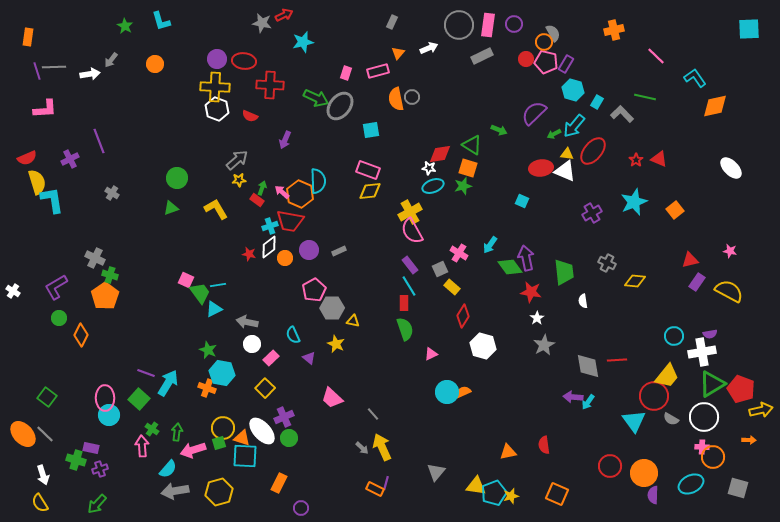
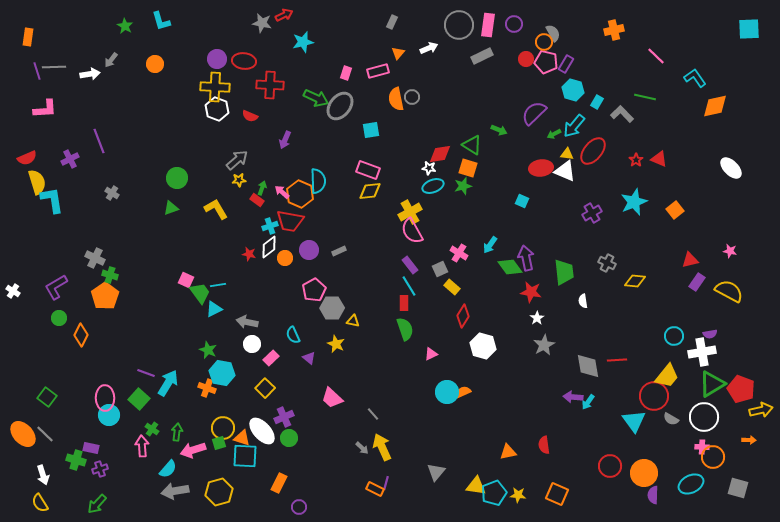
yellow star at (511, 496): moved 7 px right, 1 px up; rotated 21 degrees clockwise
purple circle at (301, 508): moved 2 px left, 1 px up
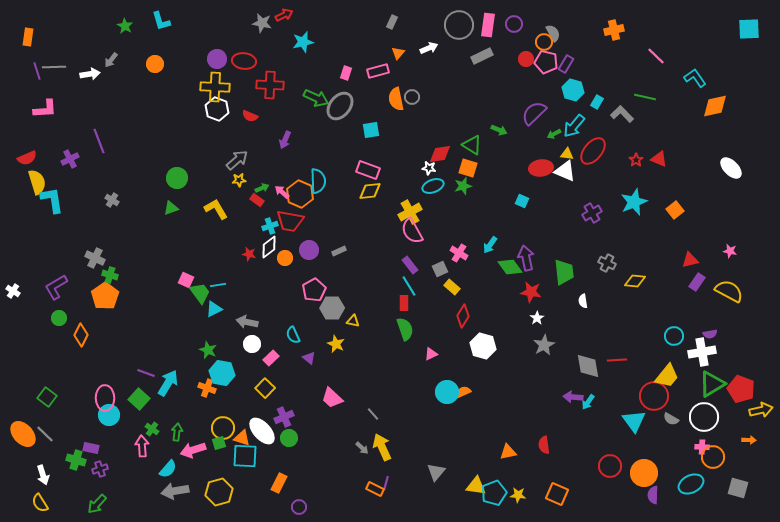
green arrow at (262, 188): rotated 48 degrees clockwise
gray cross at (112, 193): moved 7 px down
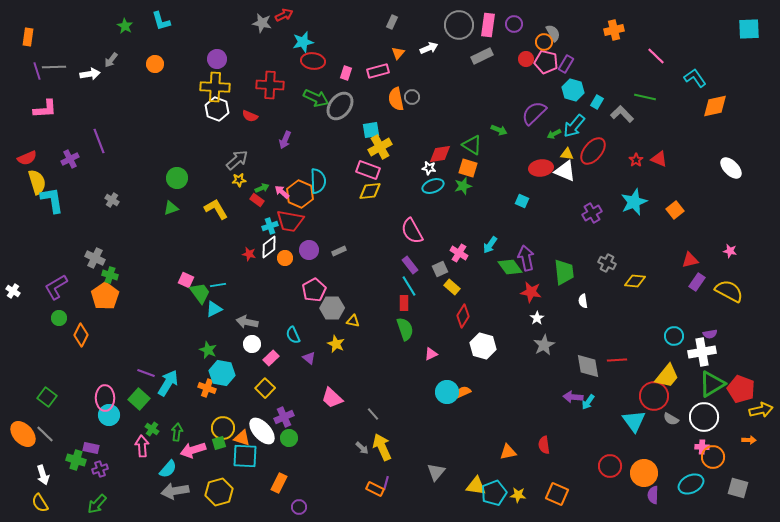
red ellipse at (244, 61): moved 69 px right
yellow cross at (410, 212): moved 30 px left, 65 px up
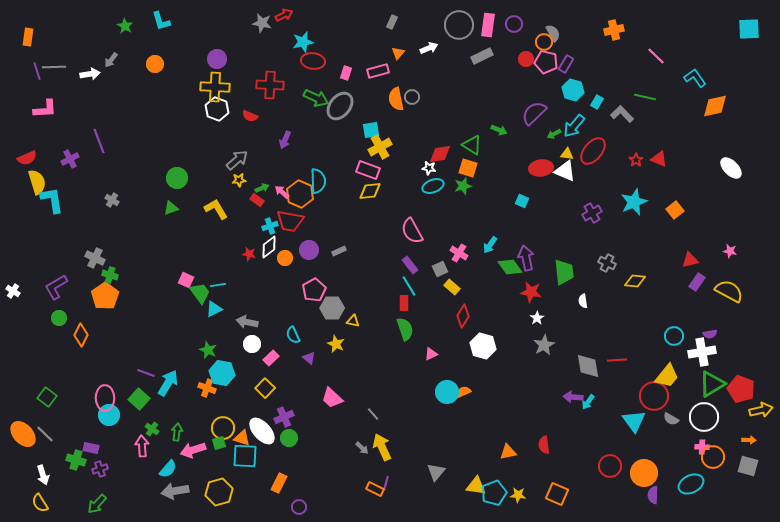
gray square at (738, 488): moved 10 px right, 22 px up
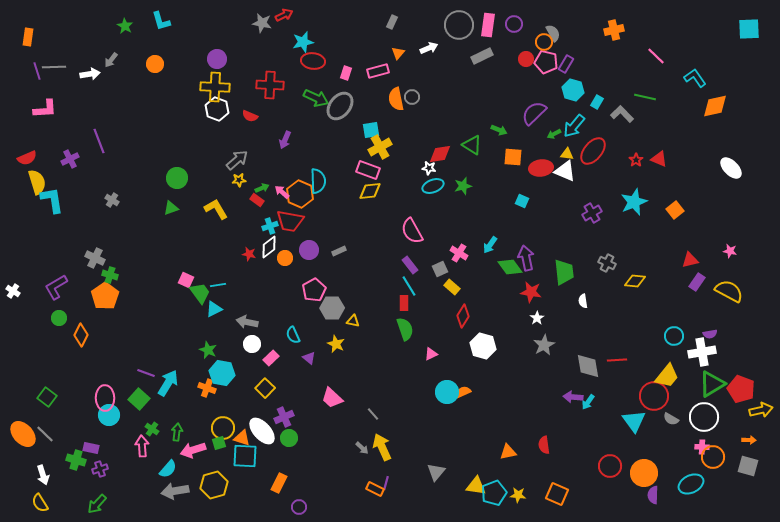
orange square at (468, 168): moved 45 px right, 11 px up; rotated 12 degrees counterclockwise
yellow hexagon at (219, 492): moved 5 px left, 7 px up
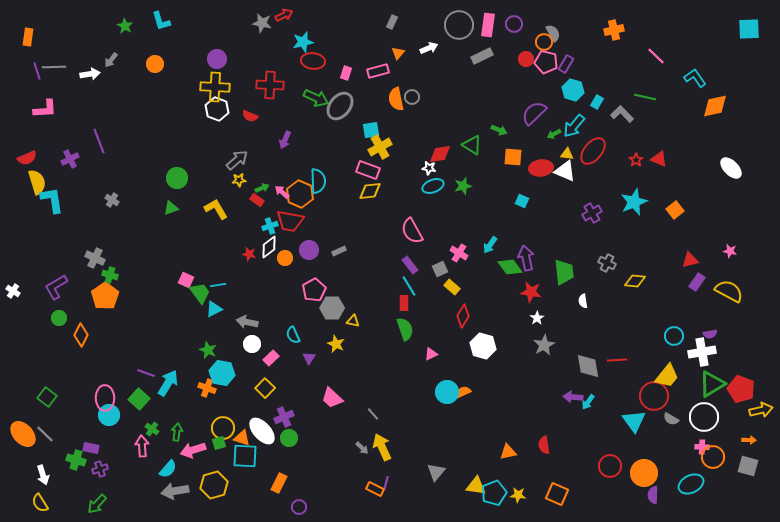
purple triangle at (309, 358): rotated 24 degrees clockwise
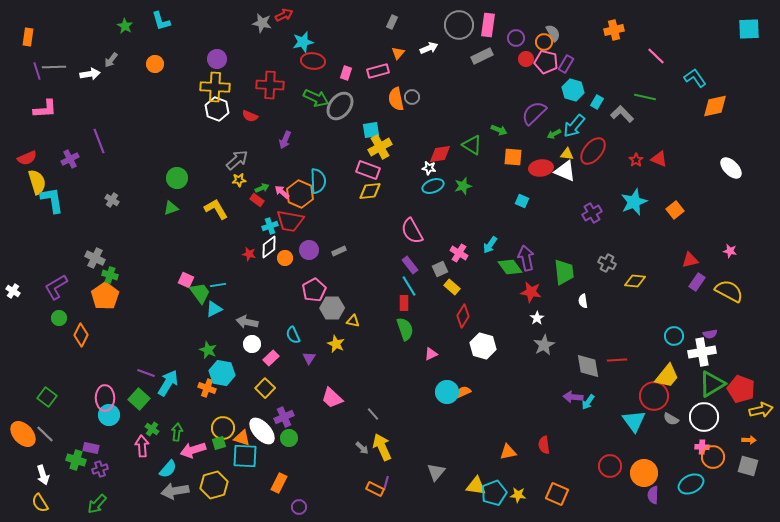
purple circle at (514, 24): moved 2 px right, 14 px down
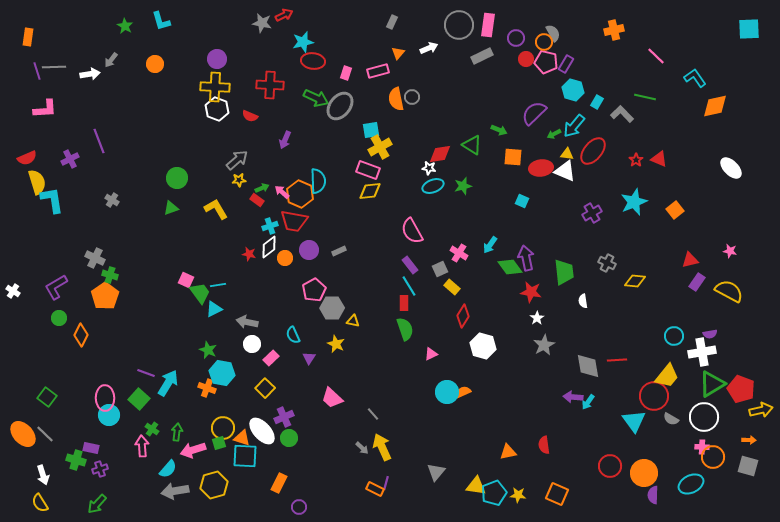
red trapezoid at (290, 221): moved 4 px right
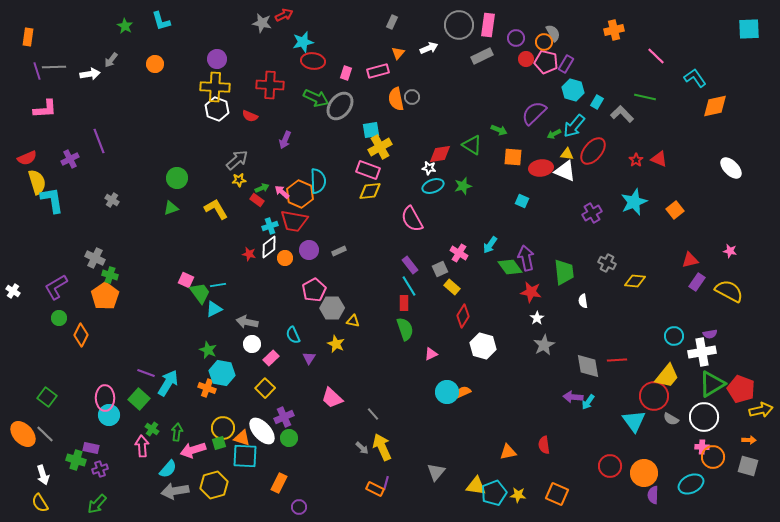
pink semicircle at (412, 231): moved 12 px up
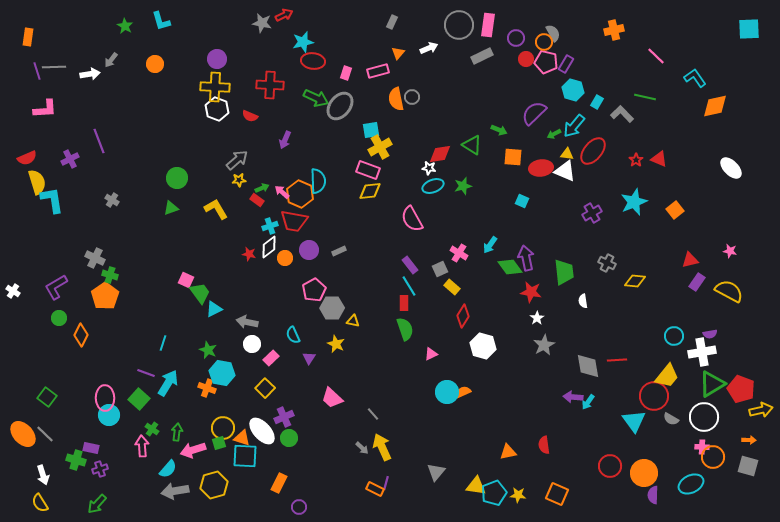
cyan line at (218, 285): moved 55 px left, 58 px down; rotated 63 degrees counterclockwise
